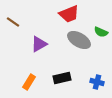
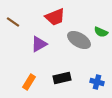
red trapezoid: moved 14 px left, 3 px down
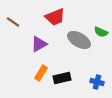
orange rectangle: moved 12 px right, 9 px up
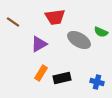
red trapezoid: rotated 15 degrees clockwise
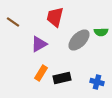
red trapezoid: rotated 110 degrees clockwise
green semicircle: rotated 24 degrees counterclockwise
gray ellipse: rotated 75 degrees counterclockwise
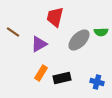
brown line: moved 10 px down
